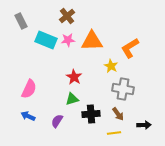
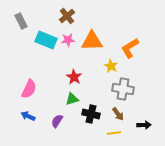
black cross: rotated 18 degrees clockwise
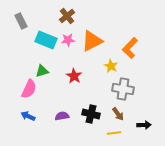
orange triangle: rotated 25 degrees counterclockwise
orange L-shape: rotated 15 degrees counterclockwise
red star: moved 1 px up
green triangle: moved 30 px left, 28 px up
purple semicircle: moved 5 px right, 5 px up; rotated 48 degrees clockwise
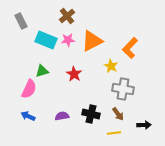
red star: moved 2 px up
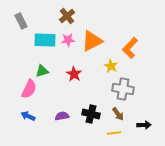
cyan rectangle: moved 1 px left; rotated 20 degrees counterclockwise
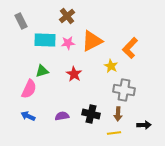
pink star: moved 3 px down
gray cross: moved 1 px right, 1 px down
brown arrow: rotated 40 degrees clockwise
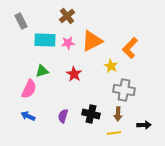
purple semicircle: moved 1 px right; rotated 64 degrees counterclockwise
